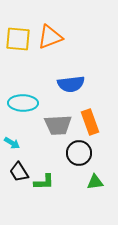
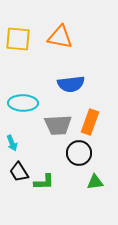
orange triangle: moved 10 px right; rotated 32 degrees clockwise
orange rectangle: rotated 40 degrees clockwise
cyan arrow: rotated 35 degrees clockwise
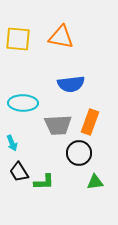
orange triangle: moved 1 px right
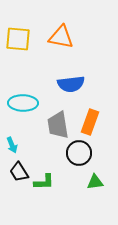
gray trapezoid: rotated 84 degrees clockwise
cyan arrow: moved 2 px down
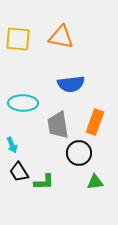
orange rectangle: moved 5 px right
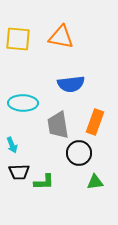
black trapezoid: rotated 60 degrees counterclockwise
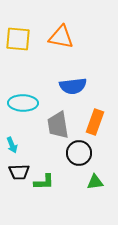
blue semicircle: moved 2 px right, 2 px down
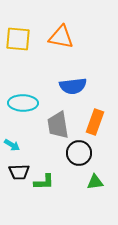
cyan arrow: rotated 35 degrees counterclockwise
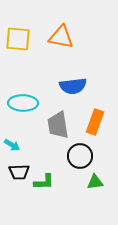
black circle: moved 1 px right, 3 px down
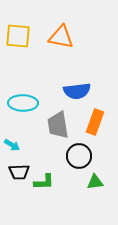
yellow square: moved 3 px up
blue semicircle: moved 4 px right, 5 px down
black circle: moved 1 px left
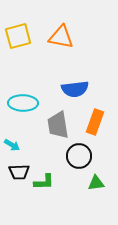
yellow square: rotated 20 degrees counterclockwise
blue semicircle: moved 2 px left, 2 px up
green triangle: moved 1 px right, 1 px down
